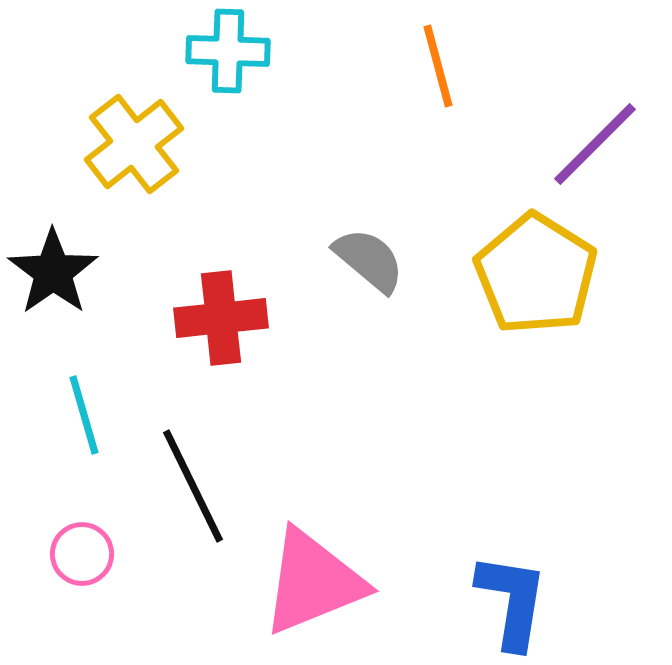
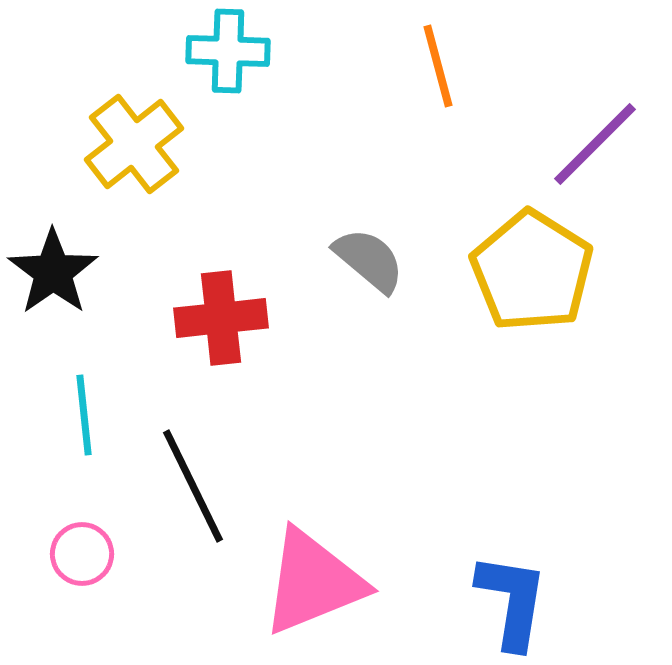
yellow pentagon: moved 4 px left, 3 px up
cyan line: rotated 10 degrees clockwise
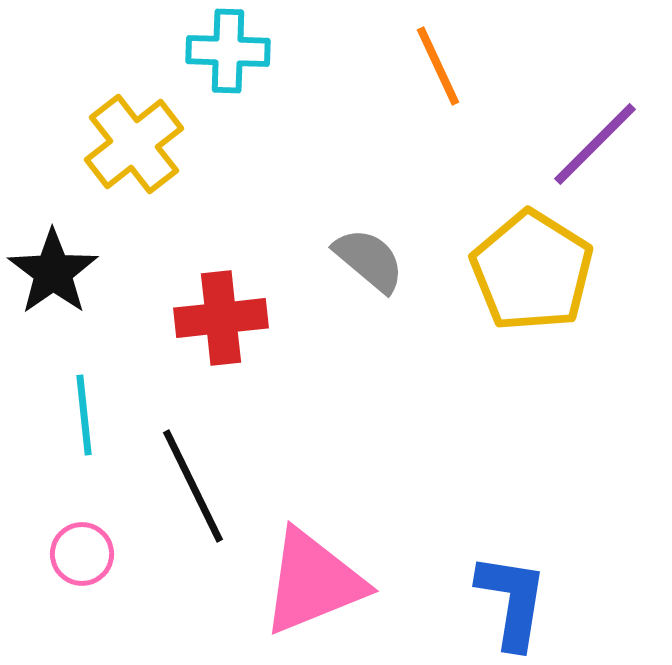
orange line: rotated 10 degrees counterclockwise
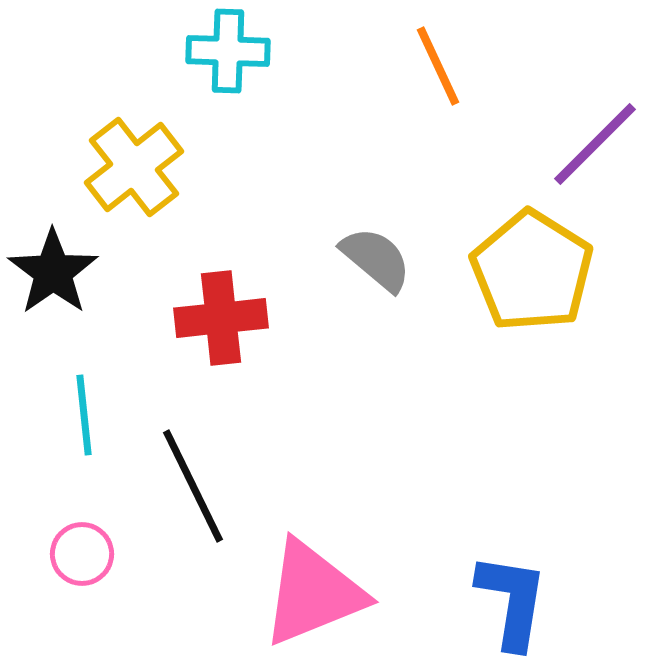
yellow cross: moved 23 px down
gray semicircle: moved 7 px right, 1 px up
pink triangle: moved 11 px down
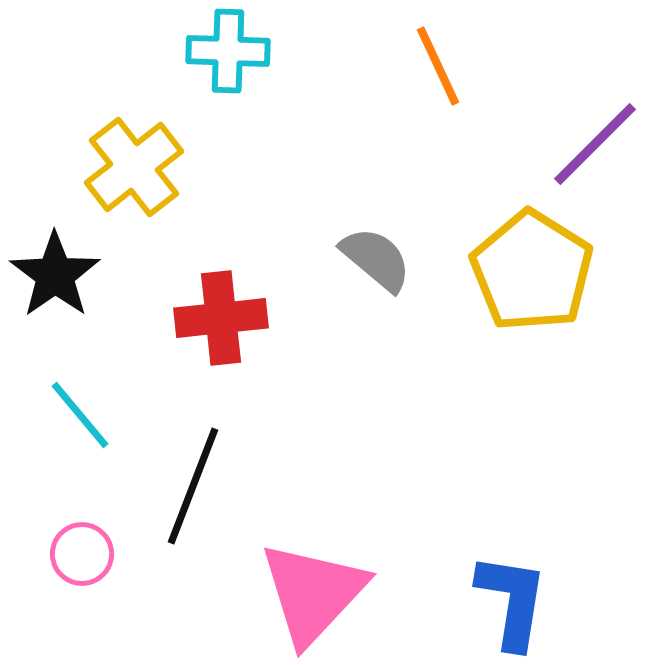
black star: moved 2 px right, 3 px down
cyan line: moved 4 px left; rotated 34 degrees counterclockwise
black line: rotated 47 degrees clockwise
pink triangle: rotated 25 degrees counterclockwise
